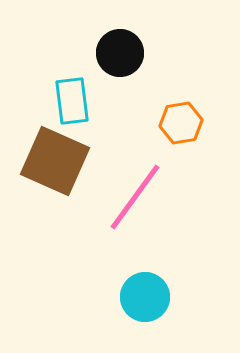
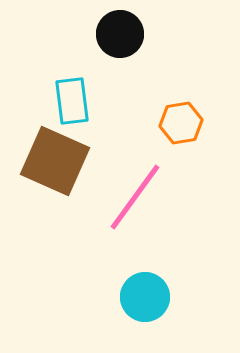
black circle: moved 19 px up
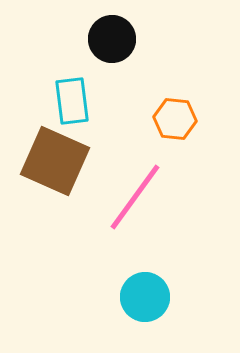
black circle: moved 8 px left, 5 px down
orange hexagon: moved 6 px left, 4 px up; rotated 15 degrees clockwise
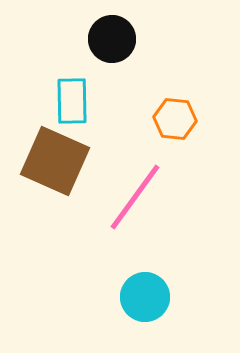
cyan rectangle: rotated 6 degrees clockwise
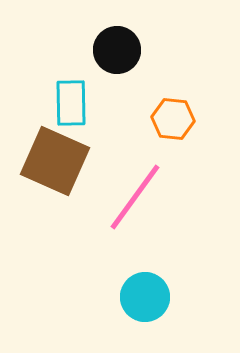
black circle: moved 5 px right, 11 px down
cyan rectangle: moved 1 px left, 2 px down
orange hexagon: moved 2 px left
